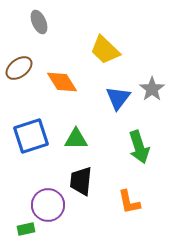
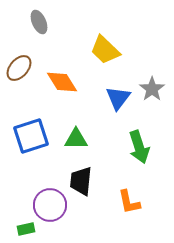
brown ellipse: rotated 12 degrees counterclockwise
purple circle: moved 2 px right
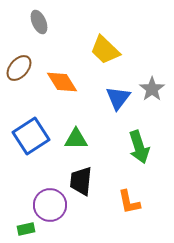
blue square: rotated 15 degrees counterclockwise
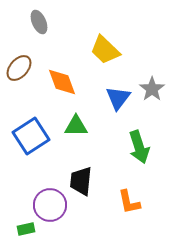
orange diamond: rotated 12 degrees clockwise
green triangle: moved 13 px up
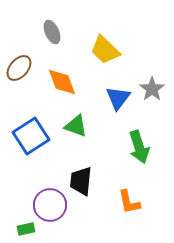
gray ellipse: moved 13 px right, 10 px down
green triangle: rotated 20 degrees clockwise
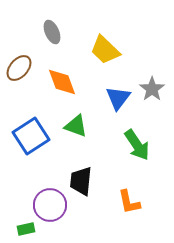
green arrow: moved 2 px left, 2 px up; rotated 16 degrees counterclockwise
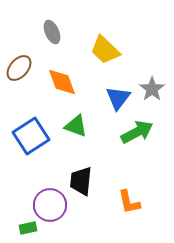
green arrow: moved 13 px up; rotated 84 degrees counterclockwise
green rectangle: moved 2 px right, 1 px up
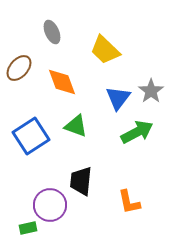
gray star: moved 1 px left, 2 px down
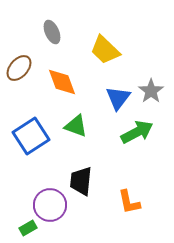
green rectangle: rotated 18 degrees counterclockwise
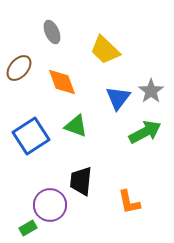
green arrow: moved 8 px right
